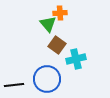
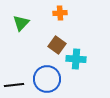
green triangle: moved 27 px left, 1 px up; rotated 24 degrees clockwise
cyan cross: rotated 18 degrees clockwise
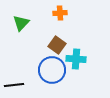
blue circle: moved 5 px right, 9 px up
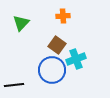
orange cross: moved 3 px right, 3 px down
cyan cross: rotated 24 degrees counterclockwise
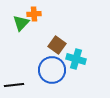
orange cross: moved 29 px left, 2 px up
cyan cross: rotated 36 degrees clockwise
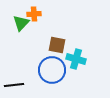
brown square: rotated 24 degrees counterclockwise
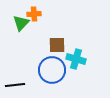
brown square: rotated 12 degrees counterclockwise
black line: moved 1 px right
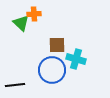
green triangle: rotated 30 degrees counterclockwise
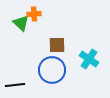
cyan cross: moved 13 px right; rotated 18 degrees clockwise
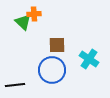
green triangle: moved 2 px right, 1 px up
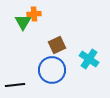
green triangle: rotated 18 degrees clockwise
brown square: rotated 24 degrees counterclockwise
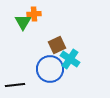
cyan cross: moved 19 px left
blue circle: moved 2 px left, 1 px up
